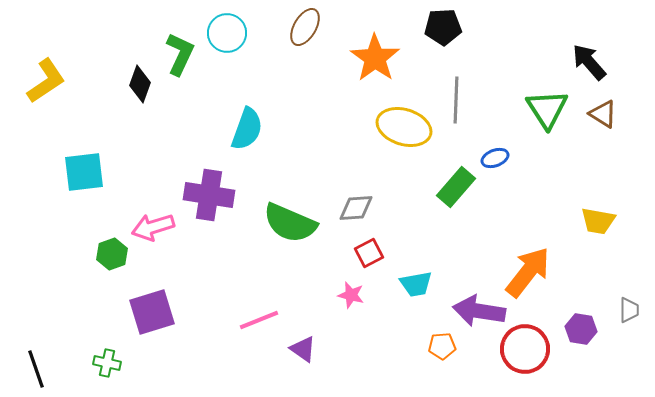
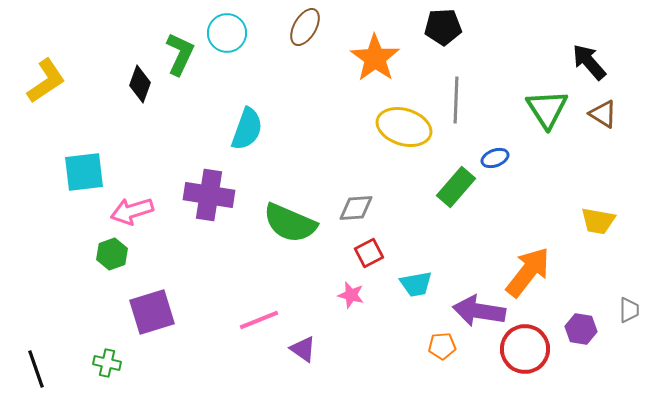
pink arrow: moved 21 px left, 16 px up
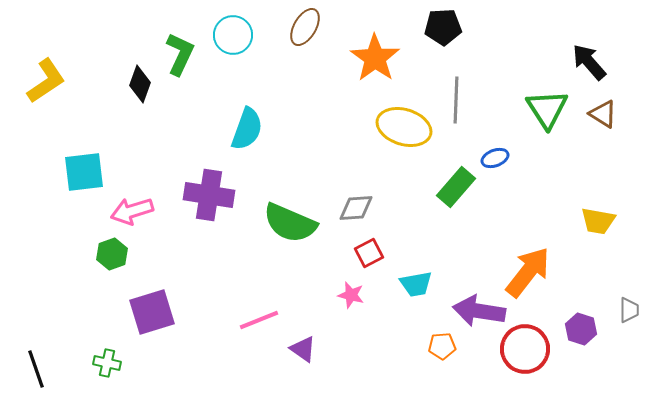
cyan circle: moved 6 px right, 2 px down
purple hexagon: rotated 8 degrees clockwise
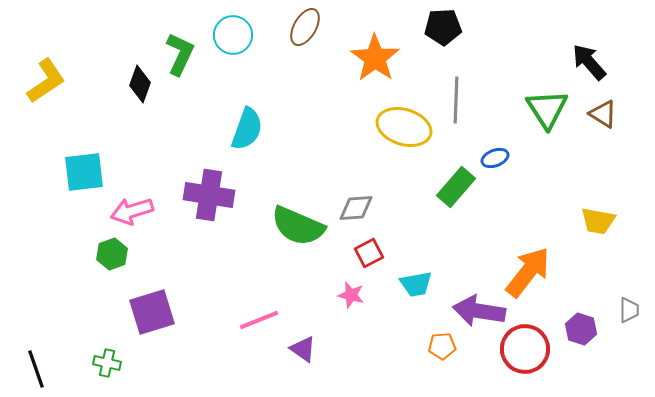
green semicircle: moved 8 px right, 3 px down
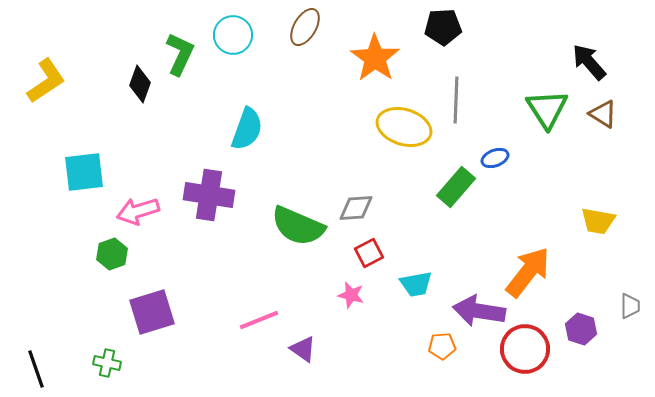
pink arrow: moved 6 px right
gray trapezoid: moved 1 px right, 4 px up
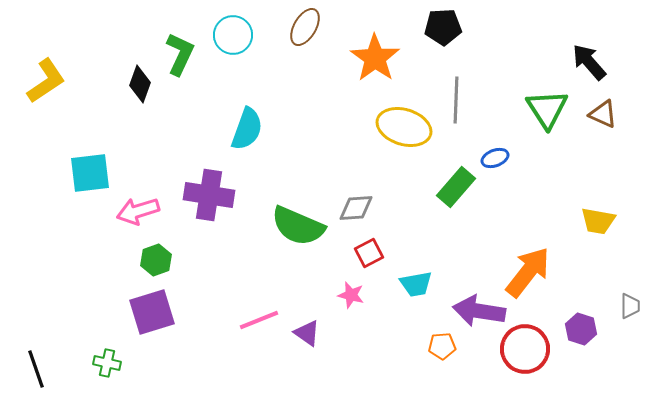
brown triangle: rotated 8 degrees counterclockwise
cyan square: moved 6 px right, 1 px down
green hexagon: moved 44 px right, 6 px down
purple triangle: moved 4 px right, 16 px up
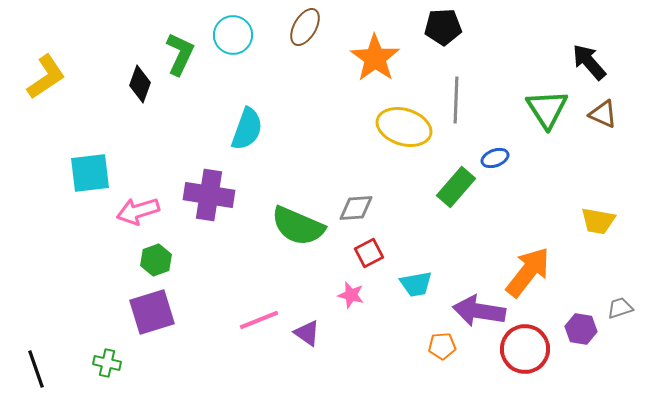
yellow L-shape: moved 4 px up
gray trapezoid: moved 10 px left, 2 px down; rotated 108 degrees counterclockwise
purple hexagon: rotated 8 degrees counterclockwise
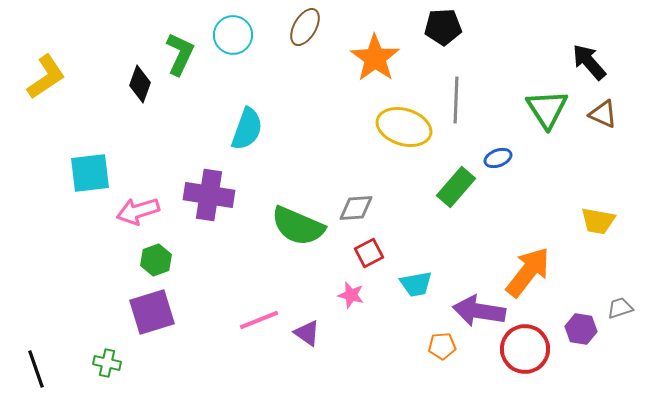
blue ellipse: moved 3 px right
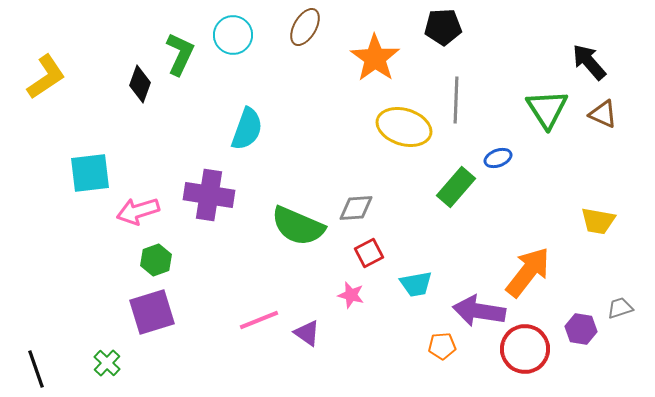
green cross: rotated 32 degrees clockwise
